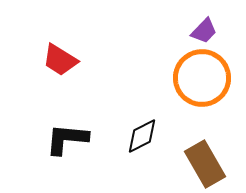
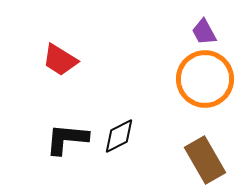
purple trapezoid: moved 1 px down; rotated 108 degrees clockwise
orange circle: moved 3 px right, 1 px down
black diamond: moved 23 px left
brown rectangle: moved 4 px up
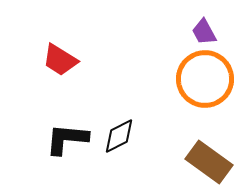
brown rectangle: moved 4 px right, 2 px down; rotated 24 degrees counterclockwise
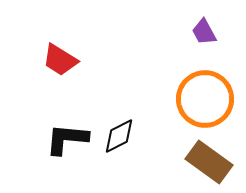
orange circle: moved 20 px down
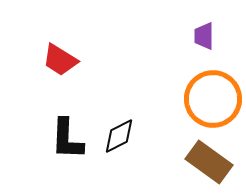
purple trapezoid: moved 4 px down; rotated 28 degrees clockwise
orange circle: moved 8 px right
black L-shape: rotated 93 degrees counterclockwise
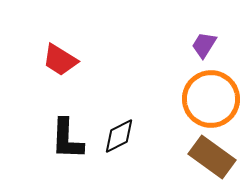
purple trapezoid: moved 9 px down; rotated 32 degrees clockwise
orange circle: moved 2 px left
brown rectangle: moved 3 px right, 5 px up
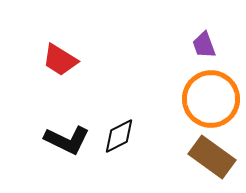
purple trapezoid: rotated 52 degrees counterclockwise
black L-shape: moved 1 px down; rotated 66 degrees counterclockwise
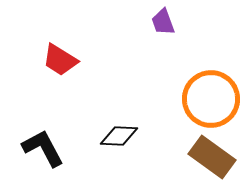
purple trapezoid: moved 41 px left, 23 px up
black diamond: rotated 30 degrees clockwise
black L-shape: moved 24 px left, 8 px down; rotated 144 degrees counterclockwise
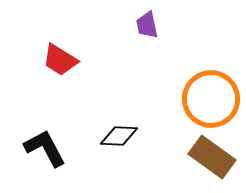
purple trapezoid: moved 16 px left, 3 px down; rotated 8 degrees clockwise
black L-shape: moved 2 px right
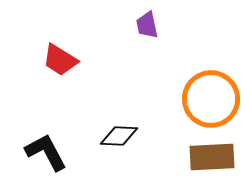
black L-shape: moved 1 px right, 4 px down
brown rectangle: rotated 39 degrees counterclockwise
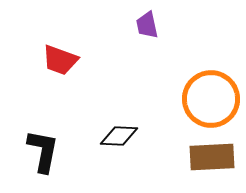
red trapezoid: rotated 12 degrees counterclockwise
black L-shape: moved 3 px left, 1 px up; rotated 39 degrees clockwise
